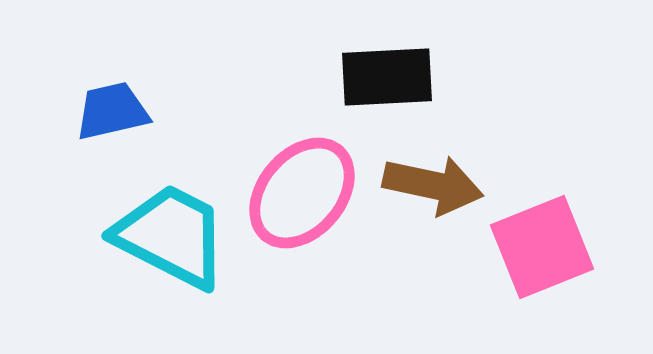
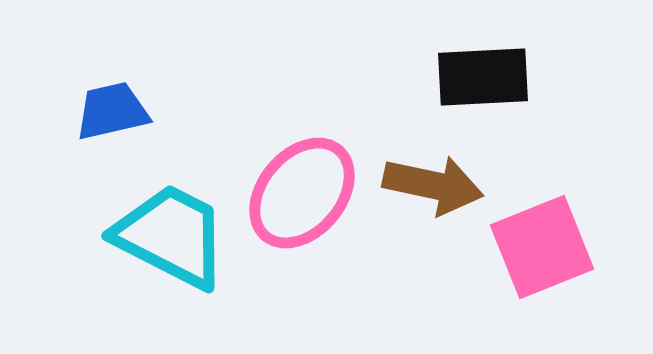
black rectangle: moved 96 px right
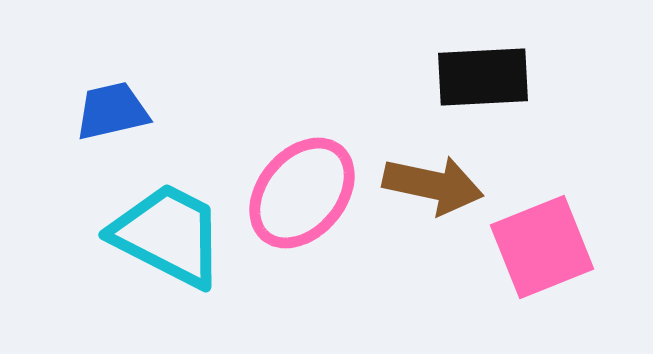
cyan trapezoid: moved 3 px left, 1 px up
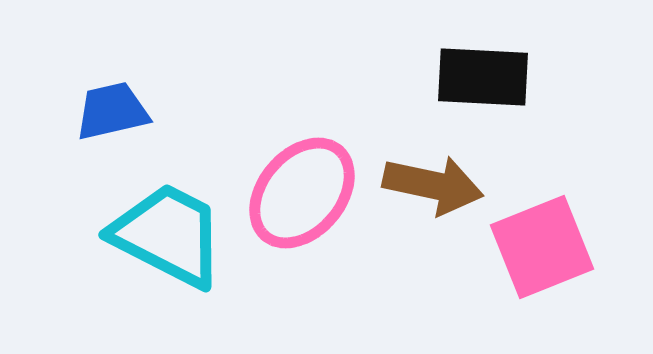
black rectangle: rotated 6 degrees clockwise
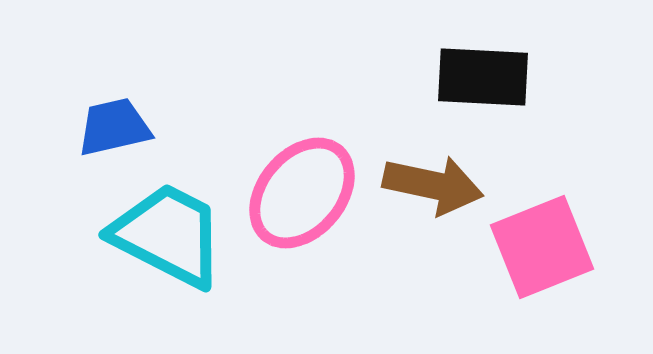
blue trapezoid: moved 2 px right, 16 px down
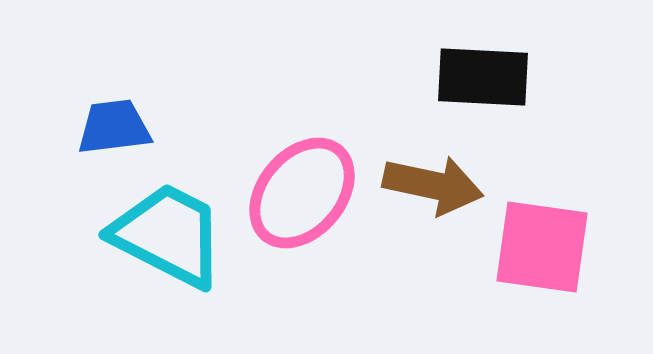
blue trapezoid: rotated 6 degrees clockwise
pink square: rotated 30 degrees clockwise
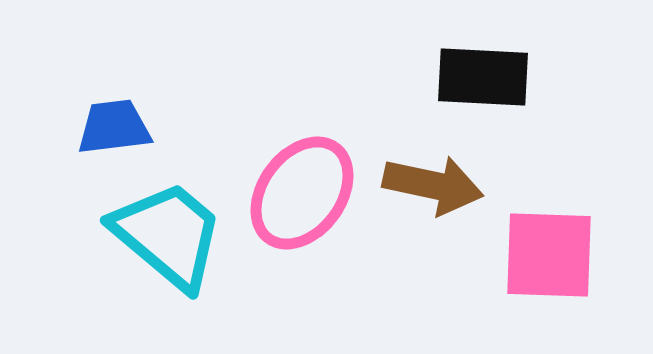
pink ellipse: rotated 4 degrees counterclockwise
cyan trapezoid: rotated 13 degrees clockwise
pink square: moved 7 px right, 8 px down; rotated 6 degrees counterclockwise
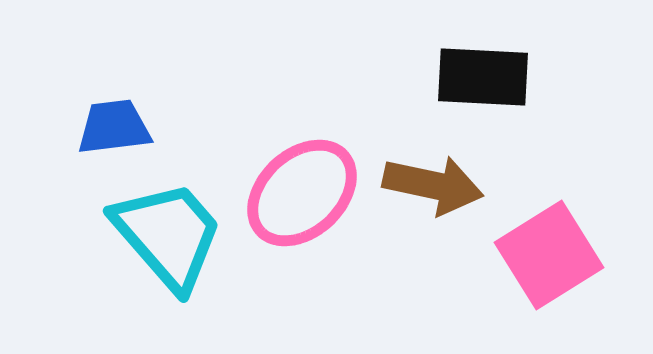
pink ellipse: rotated 11 degrees clockwise
cyan trapezoid: rotated 9 degrees clockwise
pink square: rotated 34 degrees counterclockwise
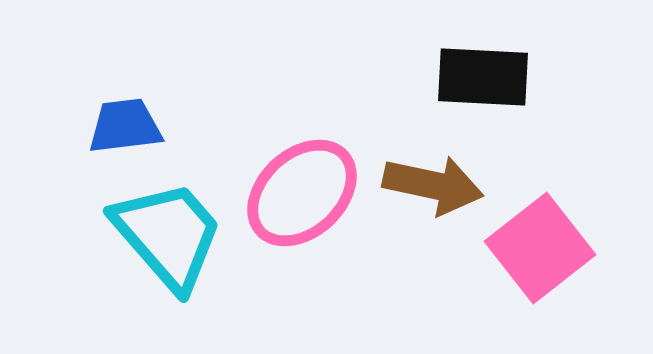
blue trapezoid: moved 11 px right, 1 px up
pink square: moved 9 px left, 7 px up; rotated 6 degrees counterclockwise
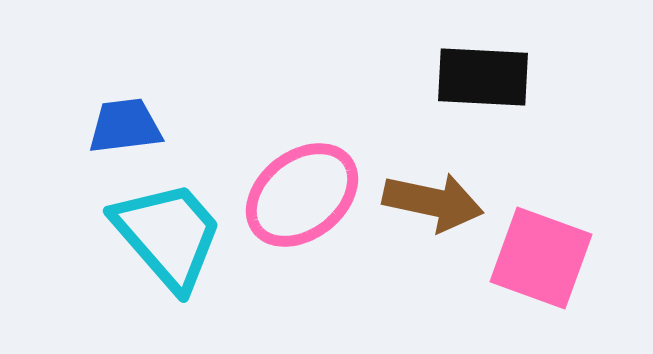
brown arrow: moved 17 px down
pink ellipse: moved 2 px down; rotated 5 degrees clockwise
pink square: moved 1 px right, 10 px down; rotated 32 degrees counterclockwise
